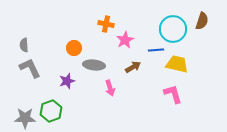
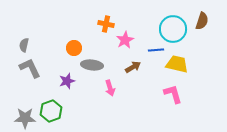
gray semicircle: rotated 16 degrees clockwise
gray ellipse: moved 2 px left
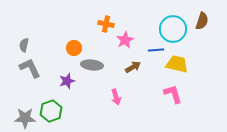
pink arrow: moved 6 px right, 9 px down
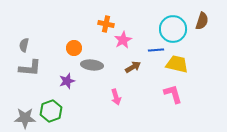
pink star: moved 2 px left
gray L-shape: rotated 120 degrees clockwise
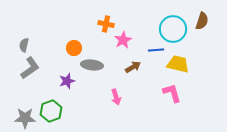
yellow trapezoid: moved 1 px right
gray L-shape: rotated 40 degrees counterclockwise
pink L-shape: moved 1 px left, 1 px up
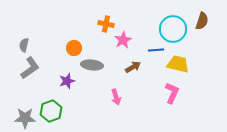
pink L-shape: rotated 40 degrees clockwise
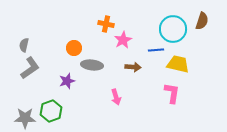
brown arrow: rotated 35 degrees clockwise
pink L-shape: rotated 15 degrees counterclockwise
